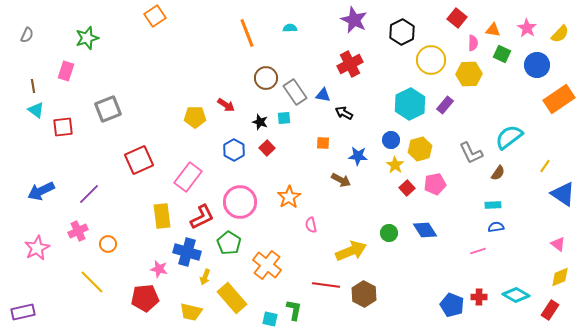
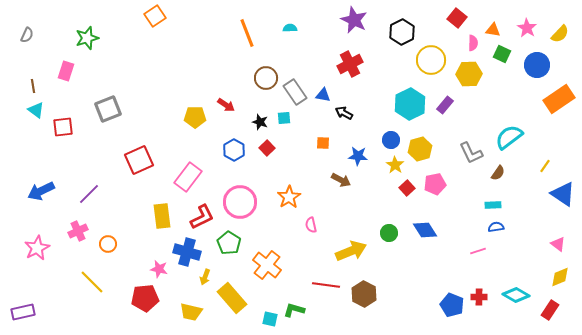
green L-shape at (294, 310): rotated 85 degrees counterclockwise
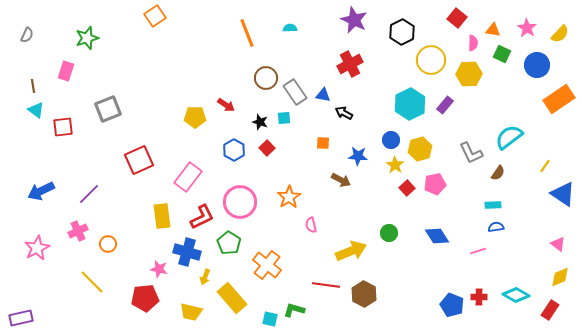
blue diamond at (425, 230): moved 12 px right, 6 px down
purple rectangle at (23, 312): moved 2 px left, 6 px down
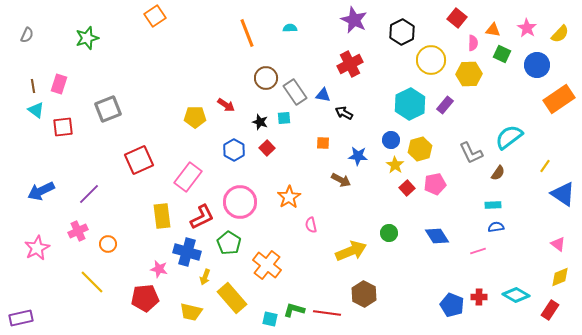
pink rectangle at (66, 71): moved 7 px left, 13 px down
red line at (326, 285): moved 1 px right, 28 px down
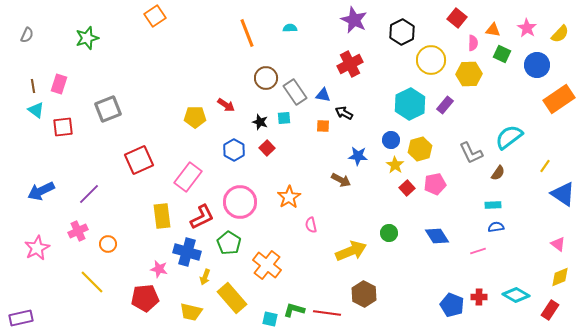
orange square at (323, 143): moved 17 px up
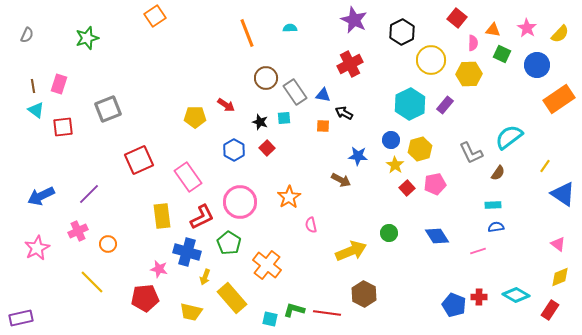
pink rectangle at (188, 177): rotated 72 degrees counterclockwise
blue arrow at (41, 191): moved 5 px down
blue pentagon at (452, 305): moved 2 px right
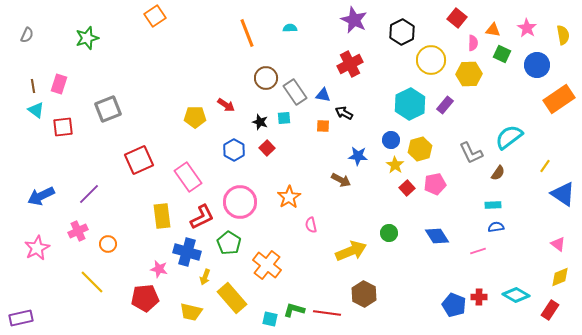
yellow semicircle at (560, 34): moved 3 px right, 1 px down; rotated 54 degrees counterclockwise
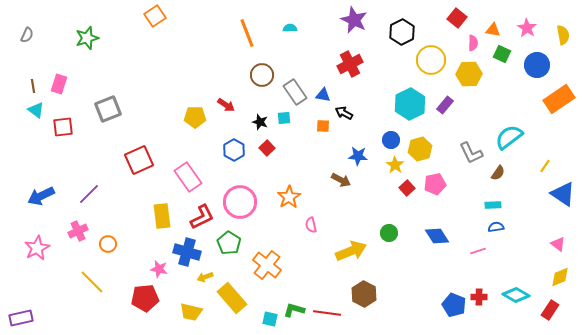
brown circle at (266, 78): moved 4 px left, 3 px up
yellow arrow at (205, 277): rotated 49 degrees clockwise
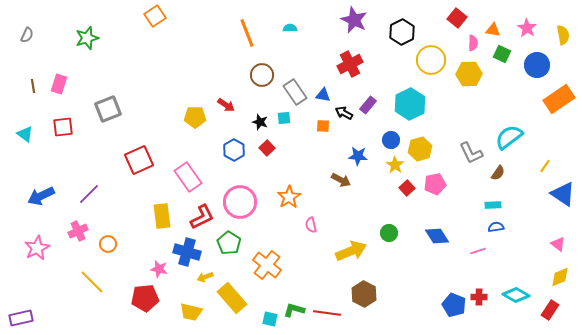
purple rectangle at (445, 105): moved 77 px left
cyan triangle at (36, 110): moved 11 px left, 24 px down
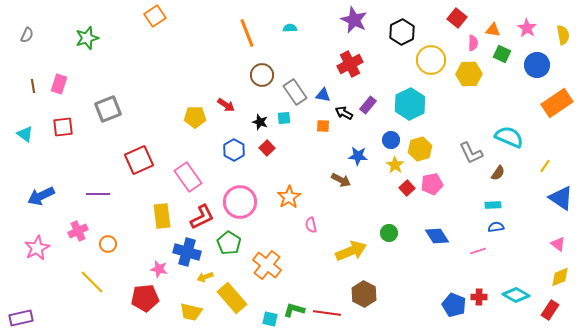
orange rectangle at (559, 99): moved 2 px left, 4 px down
cyan semicircle at (509, 137): rotated 60 degrees clockwise
pink pentagon at (435, 184): moved 3 px left
purple line at (89, 194): moved 9 px right; rotated 45 degrees clockwise
blue triangle at (563, 194): moved 2 px left, 4 px down
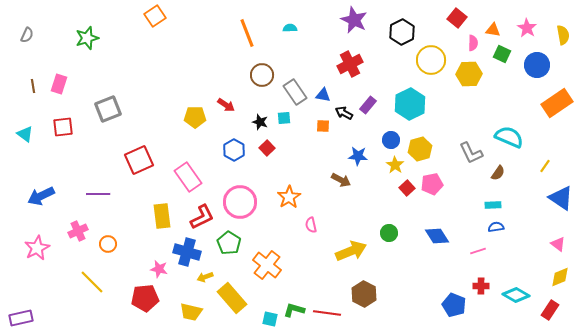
red cross at (479, 297): moved 2 px right, 11 px up
